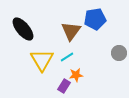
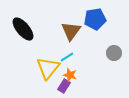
gray circle: moved 5 px left
yellow triangle: moved 6 px right, 8 px down; rotated 10 degrees clockwise
orange star: moved 6 px left; rotated 24 degrees clockwise
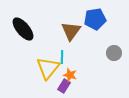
cyan line: moved 5 px left; rotated 56 degrees counterclockwise
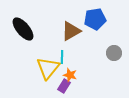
brown triangle: rotated 25 degrees clockwise
